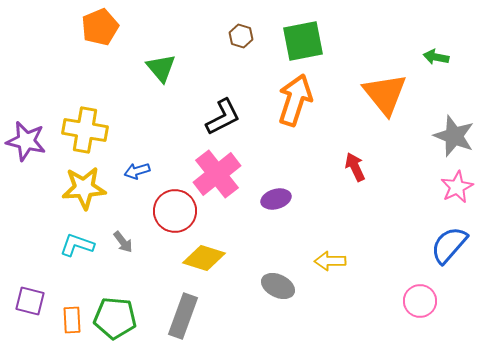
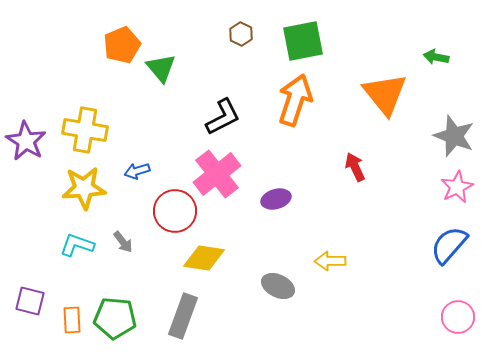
orange pentagon: moved 22 px right, 18 px down
brown hexagon: moved 2 px up; rotated 10 degrees clockwise
purple star: rotated 18 degrees clockwise
yellow diamond: rotated 9 degrees counterclockwise
pink circle: moved 38 px right, 16 px down
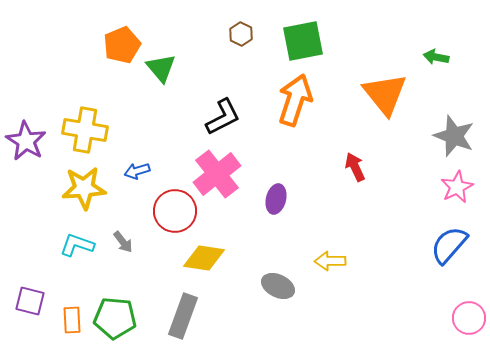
purple ellipse: rotated 60 degrees counterclockwise
pink circle: moved 11 px right, 1 px down
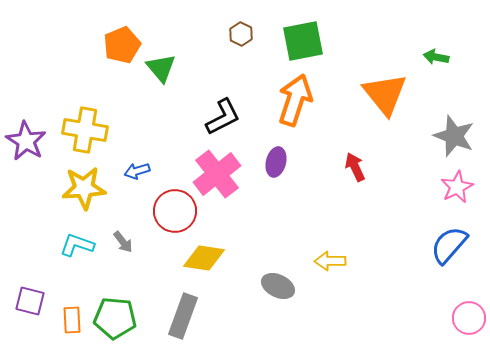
purple ellipse: moved 37 px up
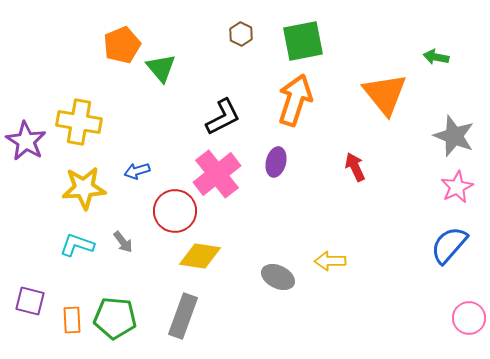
yellow cross: moved 6 px left, 8 px up
yellow diamond: moved 4 px left, 2 px up
gray ellipse: moved 9 px up
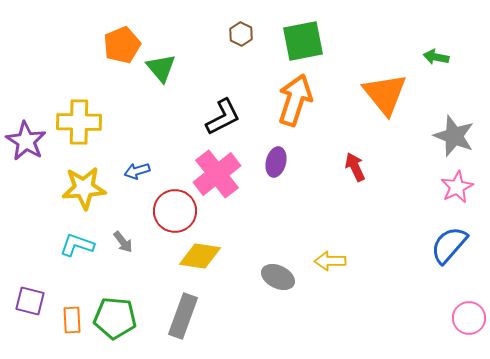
yellow cross: rotated 9 degrees counterclockwise
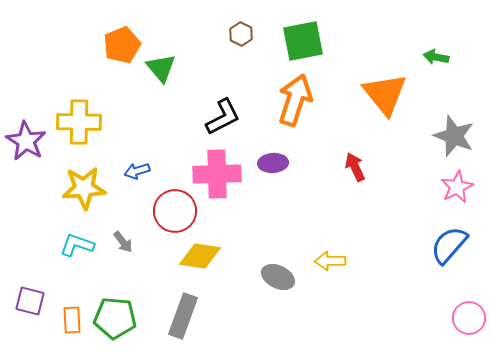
purple ellipse: moved 3 px left, 1 px down; rotated 72 degrees clockwise
pink cross: rotated 36 degrees clockwise
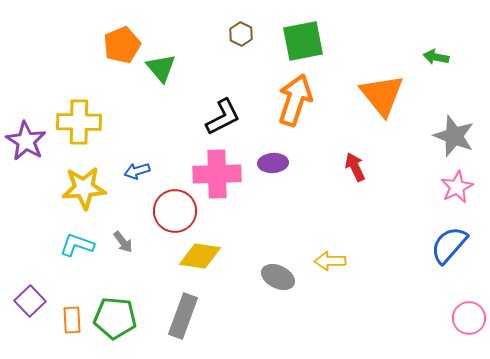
orange triangle: moved 3 px left, 1 px down
purple square: rotated 32 degrees clockwise
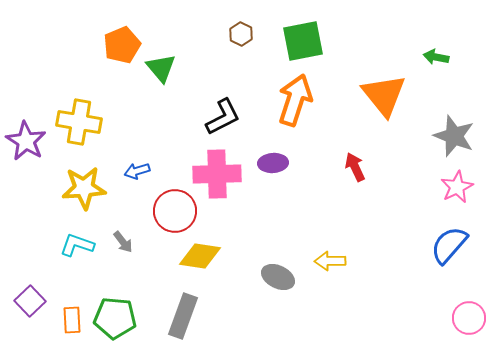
orange triangle: moved 2 px right
yellow cross: rotated 9 degrees clockwise
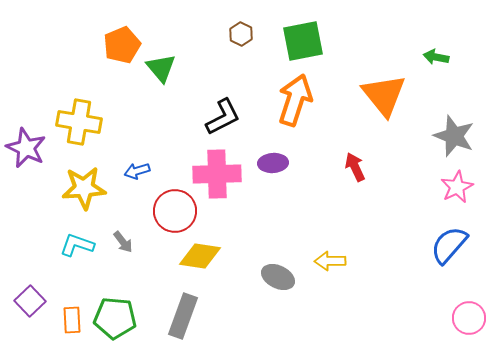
purple star: moved 7 px down; rotated 6 degrees counterclockwise
